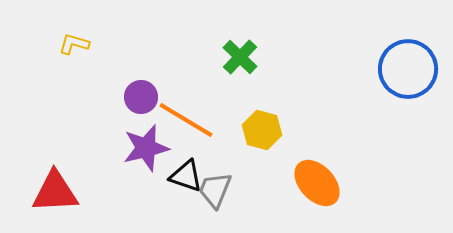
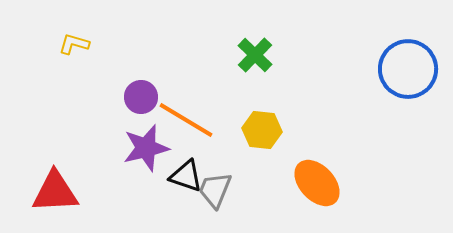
green cross: moved 15 px right, 2 px up
yellow hexagon: rotated 9 degrees counterclockwise
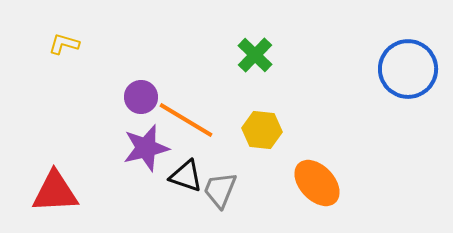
yellow L-shape: moved 10 px left
gray trapezoid: moved 5 px right
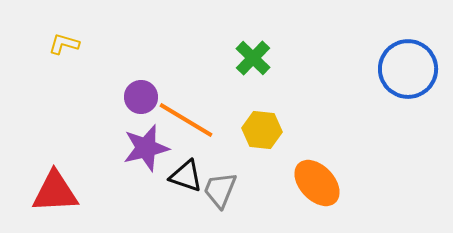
green cross: moved 2 px left, 3 px down
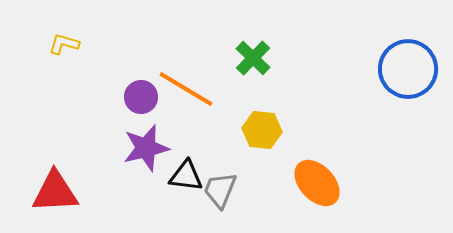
orange line: moved 31 px up
black triangle: rotated 12 degrees counterclockwise
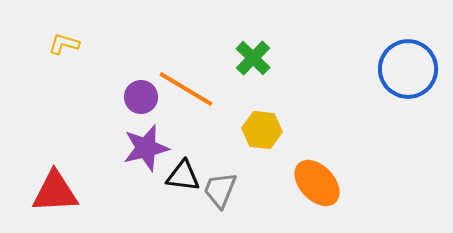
black triangle: moved 3 px left
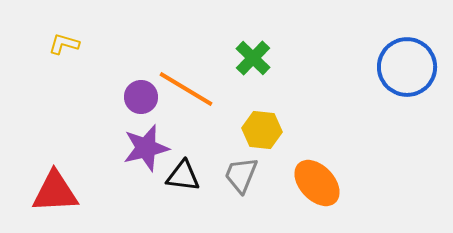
blue circle: moved 1 px left, 2 px up
gray trapezoid: moved 21 px right, 15 px up
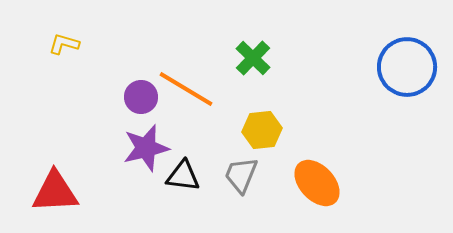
yellow hexagon: rotated 12 degrees counterclockwise
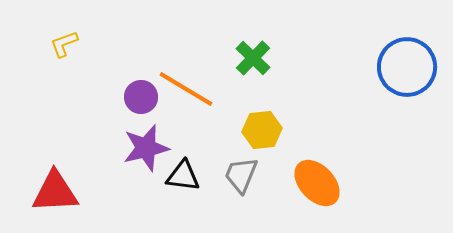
yellow L-shape: rotated 36 degrees counterclockwise
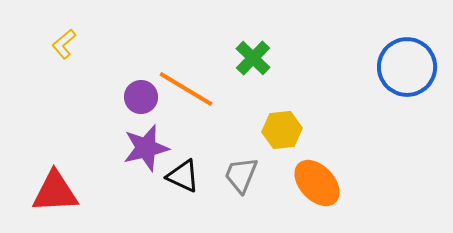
yellow L-shape: rotated 20 degrees counterclockwise
yellow hexagon: moved 20 px right
black triangle: rotated 18 degrees clockwise
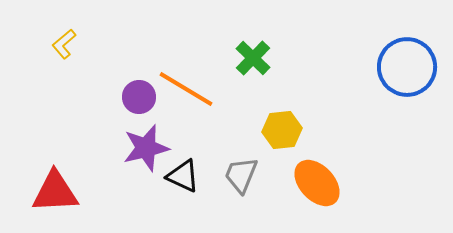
purple circle: moved 2 px left
